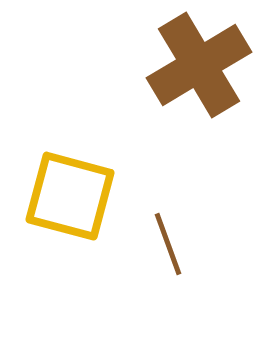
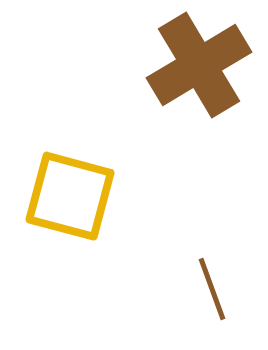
brown line: moved 44 px right, 45 px down
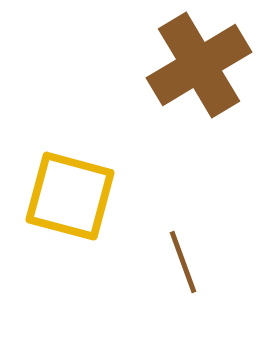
brown line: moved 29 px left, 27 px up
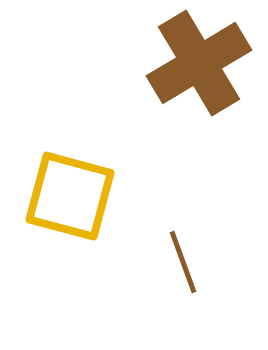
brown cross: moved 2 px up
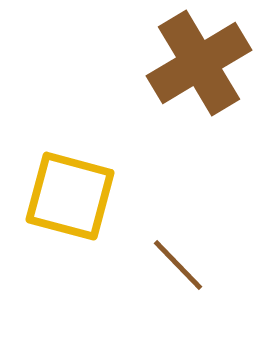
brown line: moved 5 px left, 3 px down; rotated 24 degrees counterclockwise
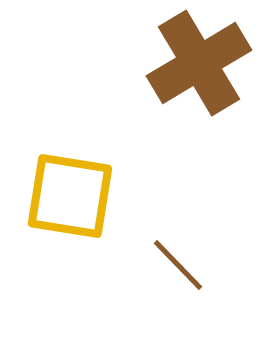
yellow square: rotated 6 degrees counterclockwise
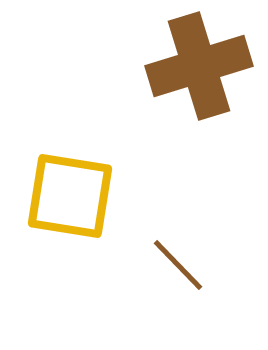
brown cross: moved 3 px down; rotated 14 degrees clockwise
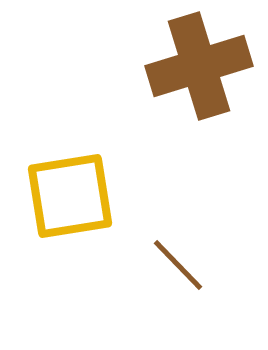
yellow square: rotated 18 degrees counterclockwise
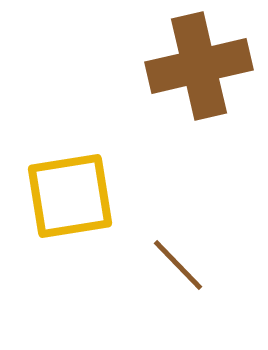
brown cross: rotated 4 degrees clockwise
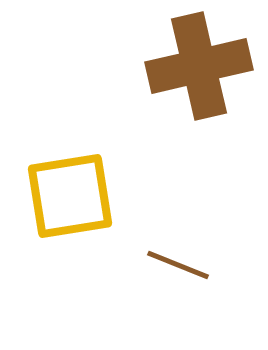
brown line: rotated 24 degrees counterclockwise
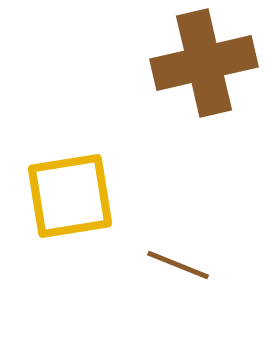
brown cross: moved 5 px right, 3 px up
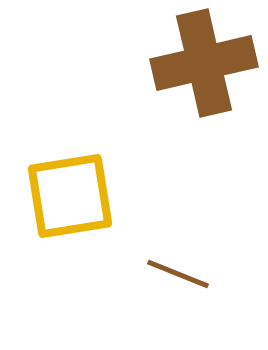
brown line: moved 9 px down
